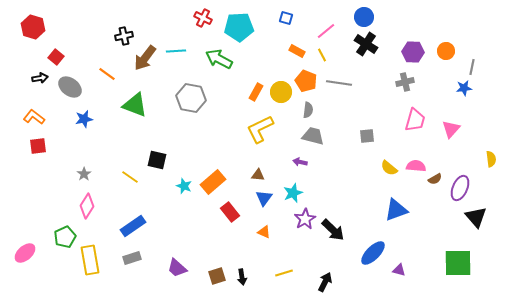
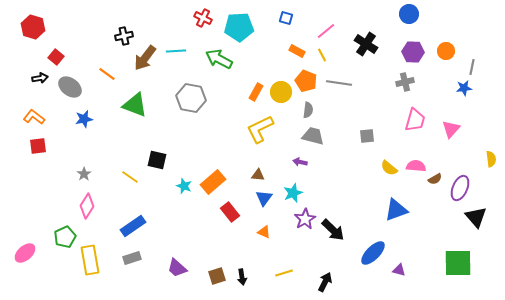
blue circle at (364, 17): moved 45 px right, 3 px up
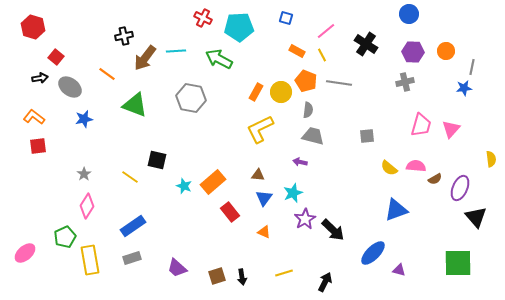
pink trapezoid at (415, 120): moved 6 px right, 5 px down
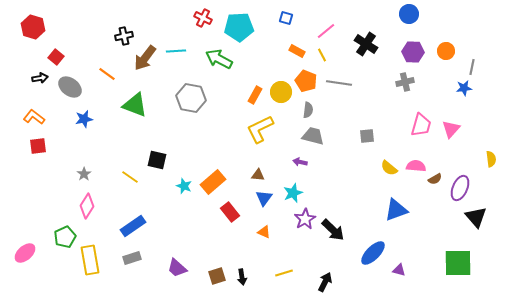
orange rectangle at (256, 92): moved 1 px left, 3 px down
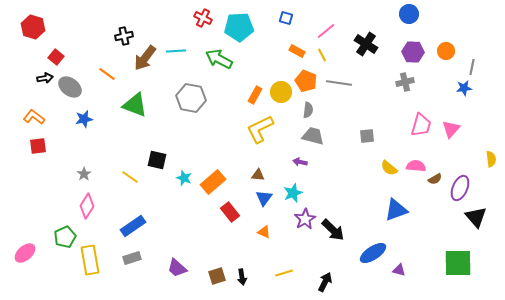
black arrow at (40, 78): moved 5 px right
cyan star at (184, 186): moved 8 px up
blue ellipse at (373, 253): rotated 12 degrees clockwise
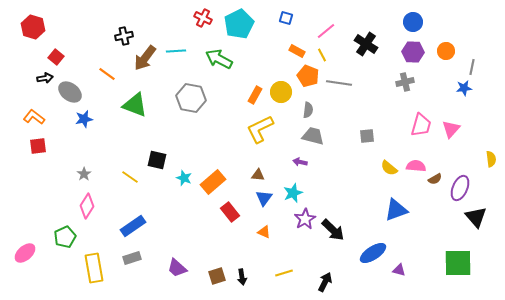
blue circle at (409, 14): moved 4 px right, 8 px down
cyan pentagon at (239, 27): moved 3 px up; rotated 24 degrees counterclockwise
orange pentagon at (306, 81): moved 2 px right, 5 px up
gray ellipse at (70, 87): moved 5 px down
yellow rectangle at (90, 260): moved 4 px right, 8 px down
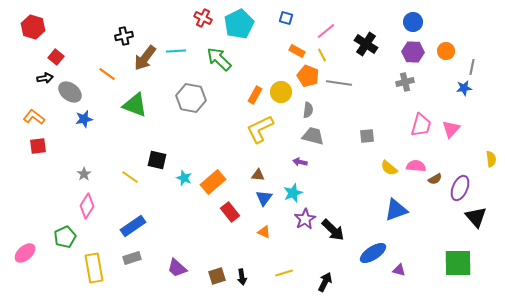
green arrow at (219, 59): rotated 16 degrees clockwise
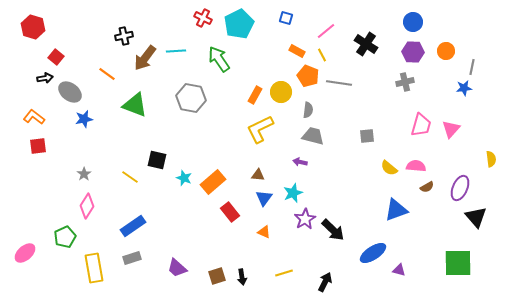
green arrow at (219, 59): rotated 12 degrees clockwise
brown semicircle at (435, 179): moved 8 px left, 8 px down
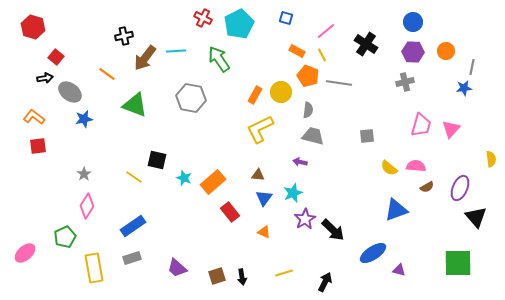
yellow line at (130, 177): moved 4 px right
